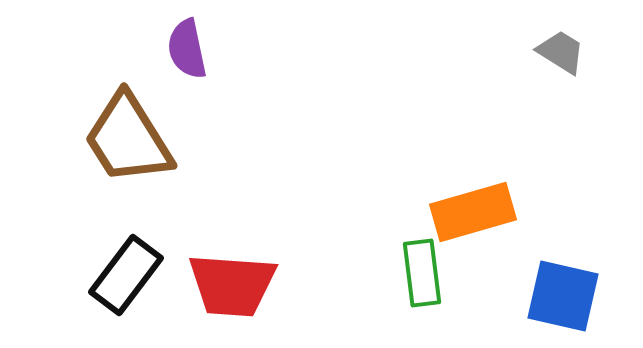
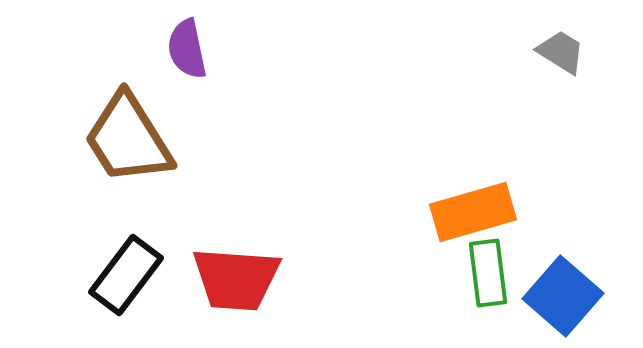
green rectangle: moved 66 px right
red trapezoid: moved 4 px right, 6 px up
blue square: rotated 28 degrees clockwise
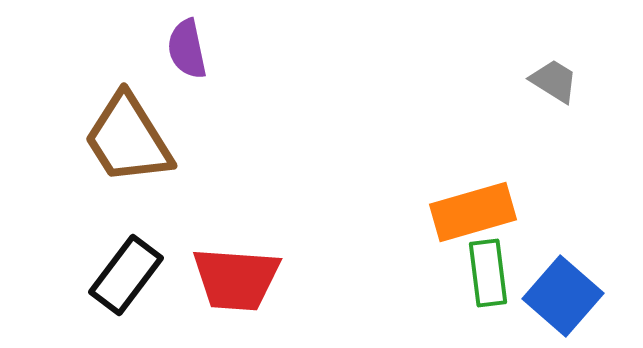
gray trapezoid: moved 7 px left, 29 px down
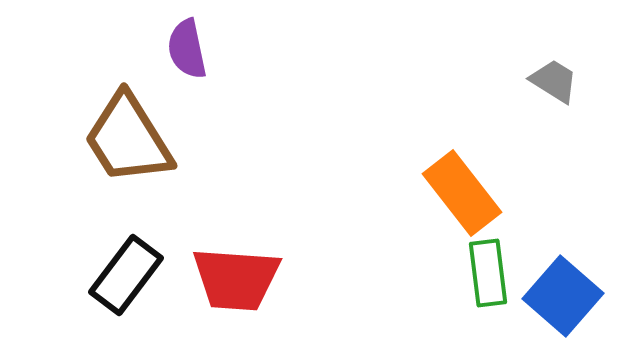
orange rectangle: moved 11 px left, 19 px up; rotated 68 degrees clockwise
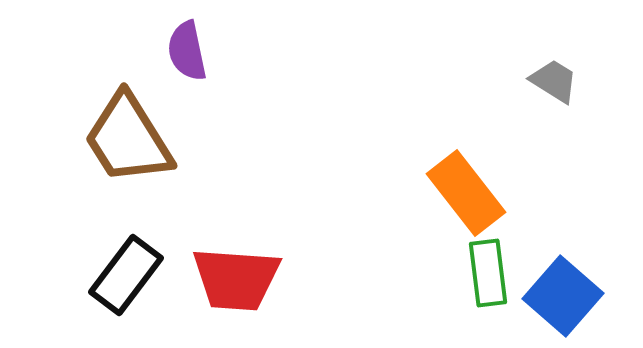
purple semicircle: moved 2 px down
orange rectangle: moved 4 px right
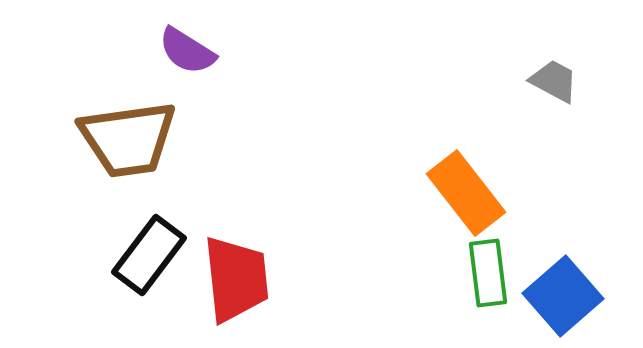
purple semicircle: rotated 46 degrees counterclockwise
gray trapezoid: rotated 4 degrees counterclockwise
brown trapezoid: rotated 66 degrees counterclockwise
black rectangle: moved 23 px right, 20 px up
red trapezoid: rotated 100 degrees counterclockwise
blue square: rotated 8 degrees clockwise
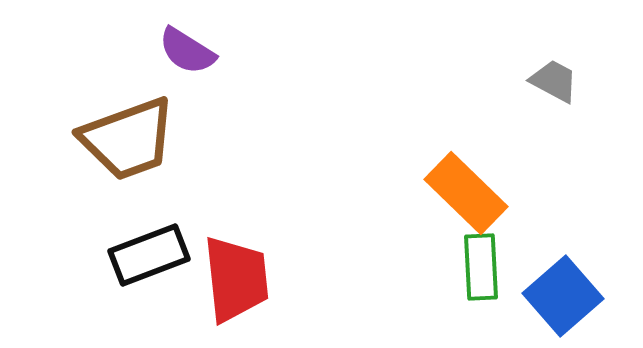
brown trapezoid: rotated 12 degrees counterclockwise
orange rectangle: rotated 8 degrees counterclockwise
black rectangle: rotated 32 degrees clockwise
green rectangle: moved 7 px left, 6 px up; rotated 4 degrees clockwise
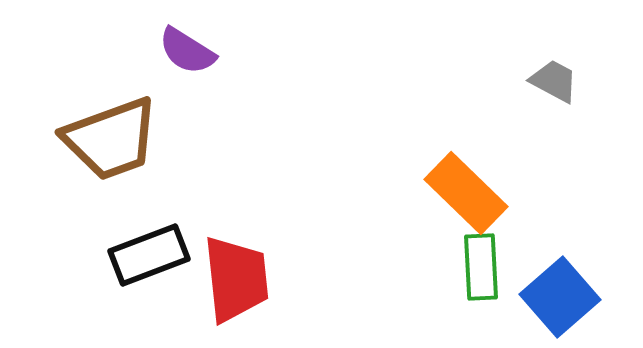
brown trapezoid: moved 17 px left
blue square: moved 3 px left, 1 px down
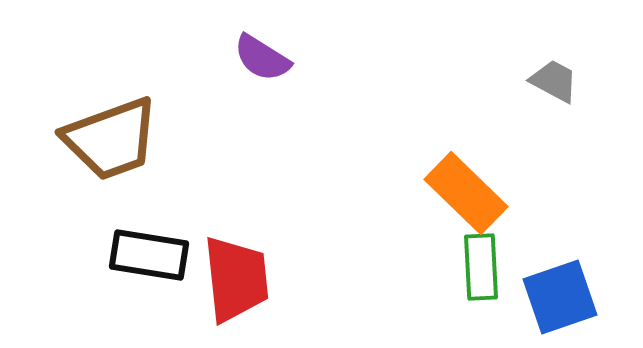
purple semicircle: moved 75 px right, 7 px down
black rectangle: rotated 30 degrees clockwise
blue square: rotated 22 degrees clockwise
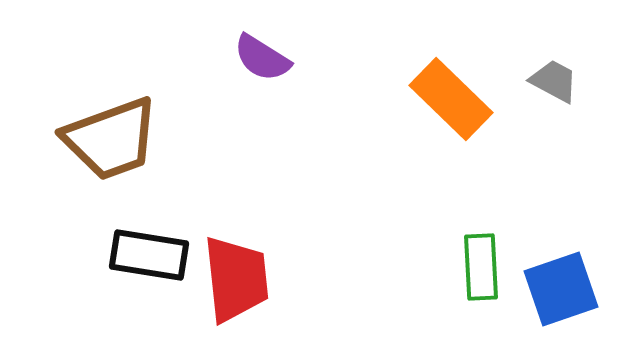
orange rectangle: moved 15 px left, 94 px up
blue square: moved 1 px right, 8 px up
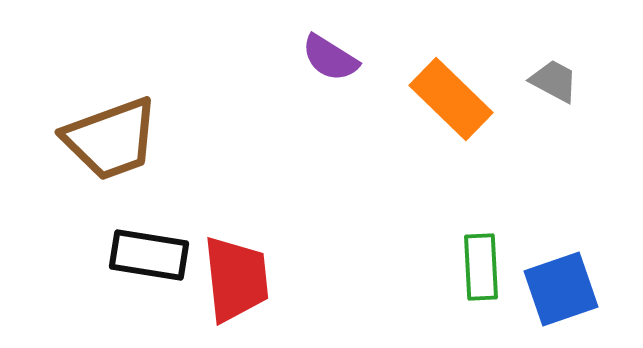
purple semicircle: moved 68 px right
